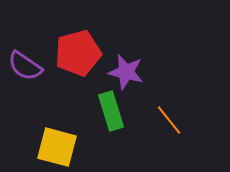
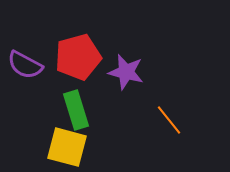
red pentagon: moved 4 px down
purple semicircle: moved 1 px up; rotated 6 degrees counterclockwise
green rectangle: moved 35 px left, 1 px up
yellow square: moved 10 px right
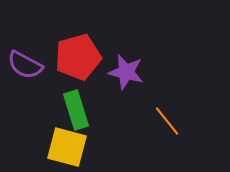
orange line: moved 2 px left, 1 px down
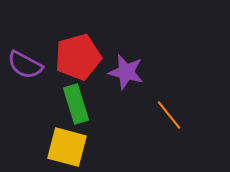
green rectangle: moved 6 px up
orange line: moved 2 px right, 6 px up
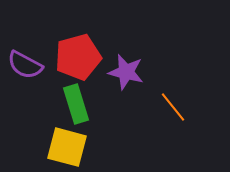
orange line: moved 4 px right, 8 px up
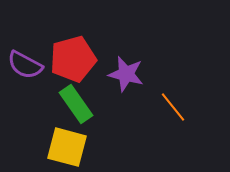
red pentagon: moved 5 px left, 2 px down
purple star: moved 2 px down
green rectangle: rotated 18 degrees counterclockwise
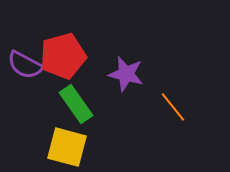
red pentagon: moved 10 px left, 3 px up
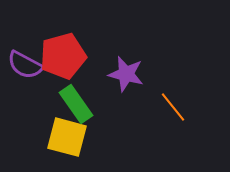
yellow square: moved 10 px up
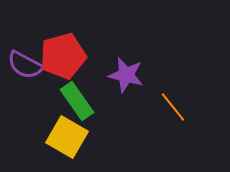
purple star: moved 1 px down
green rectangle: moved 1 px right, 3 px up
yellow square: rotated 15 degrees clockwise
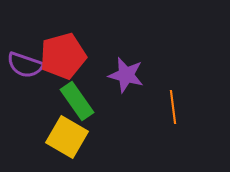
purple semicircle: rotated 9 degrees counterclockwise
orange line: rotated 32 degrees clockwise
